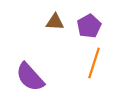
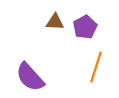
purple pentagon: moved 4 px left, 1 px down
orange line: moved 2 px right, 4 px down
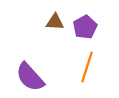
orange line: moved 9 px left
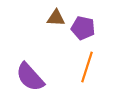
brown triangle: moved 1 px right, 4 px up
purple pentagon: moved 2 px left, 1 px down; rotated 30 degrees counterclockwise
